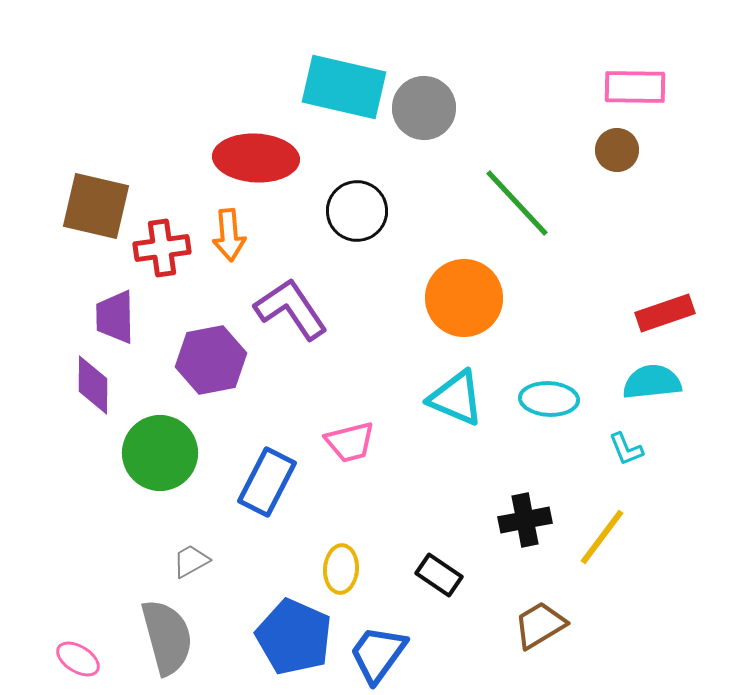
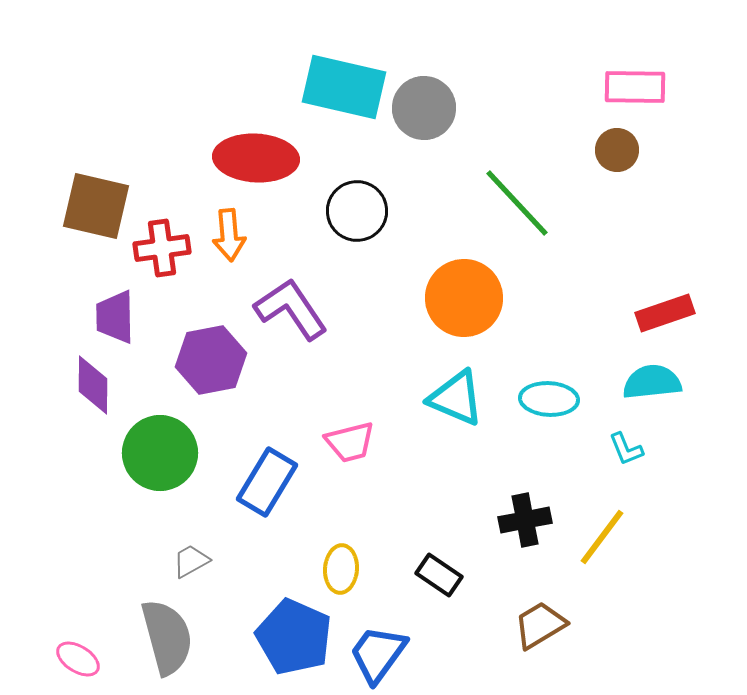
blue rectangle: rotated 4 degrees clockwise
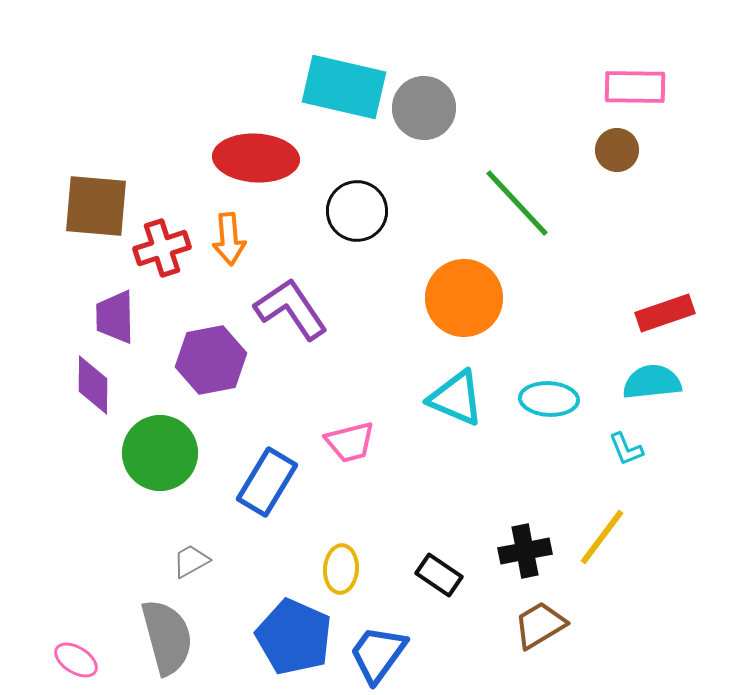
brown square: rotated 8 degrees counterclockwise
orange arrow: moved 4 px down
red cross: rotated 10 degrees counterclockwise
black cross: moved 31 px down
pink ellipse: moved 2 px left, 1 px down
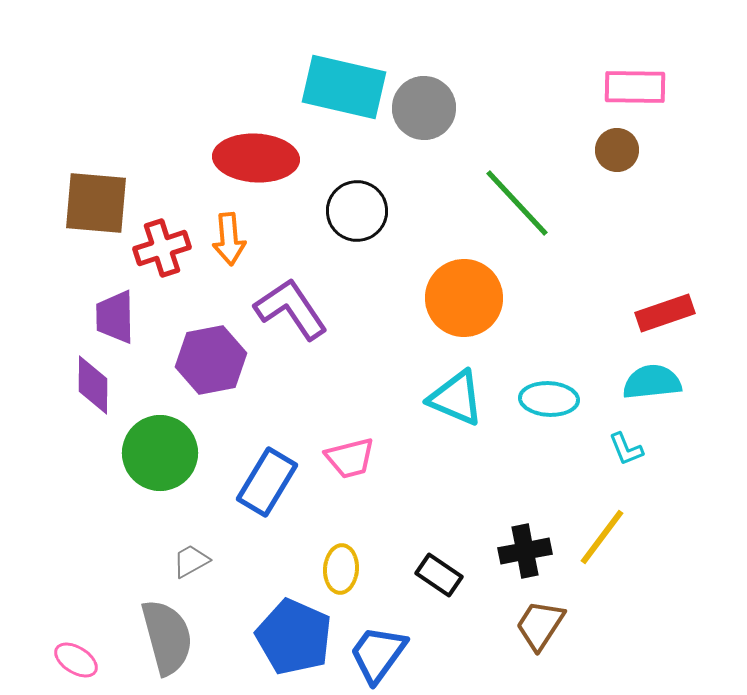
brown square: moved 3 px up
pink trapezoid: moved 16 px down
brown trapezoid: rotated 26 degrees counterclockwise
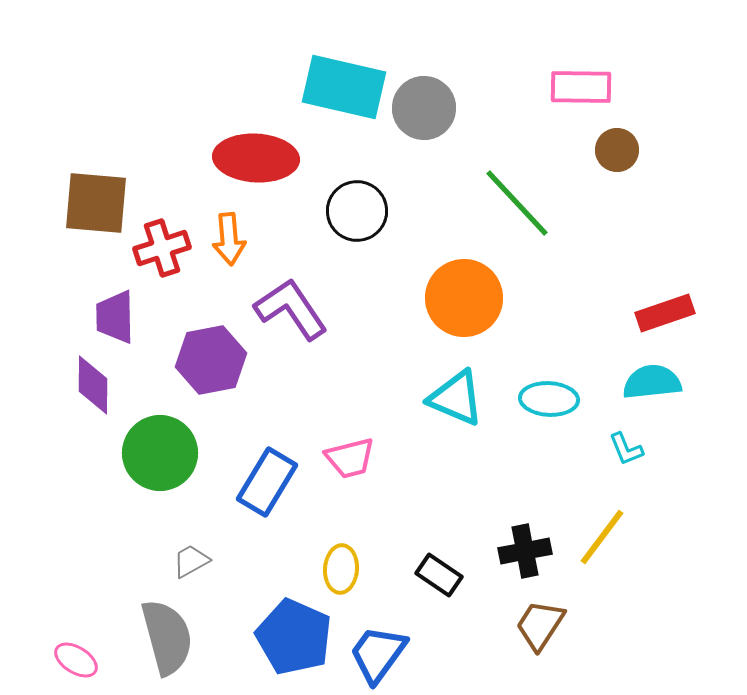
pink rectangle: moved 54 px left
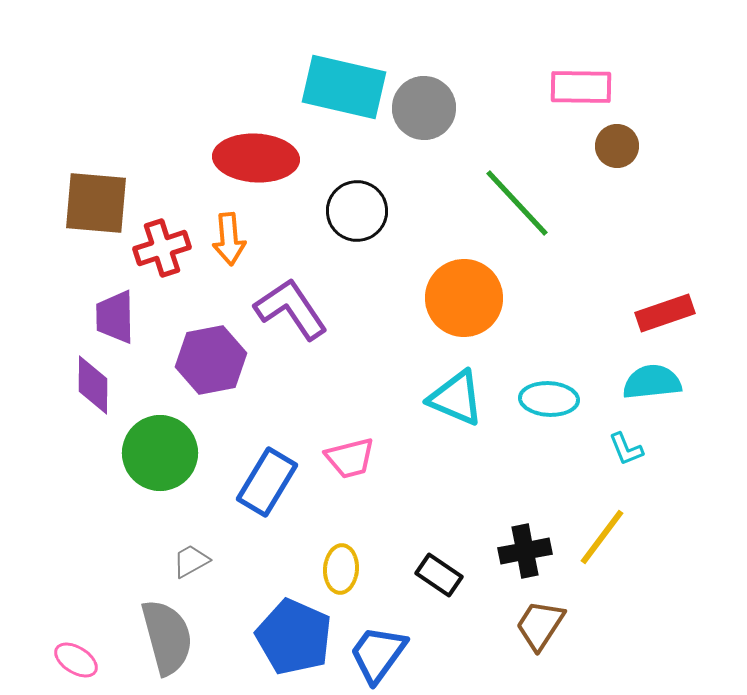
brown circle: moved 4 px up
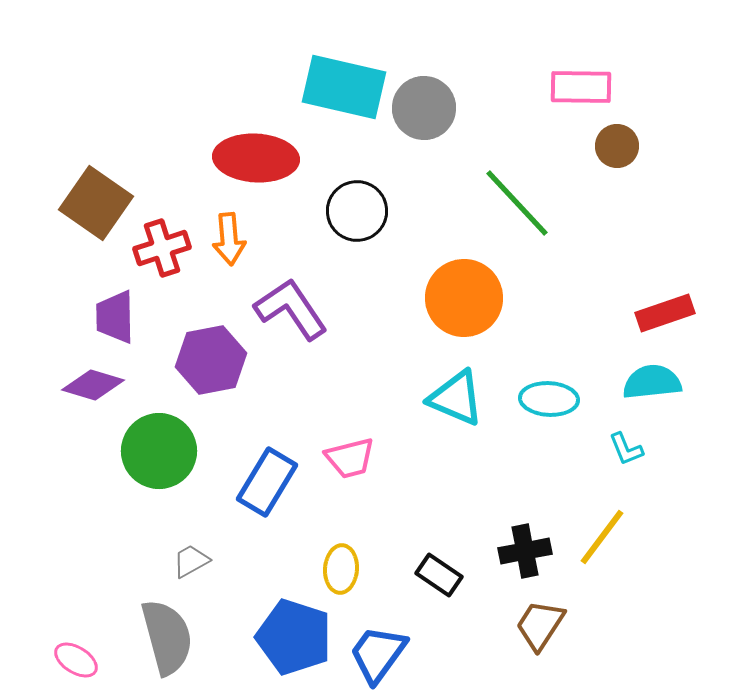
brown square: rotated 30 degrees clockwise
purple diamond: rotated 74 degrees counterclockwise
green circle: moved 1 px left, 2 px up
blue pentagon: rotated 6 degrees counterclockwise
